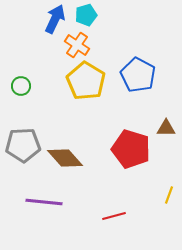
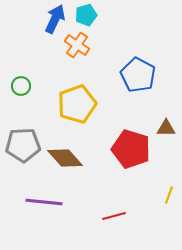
yellow pentagon: moved 9 px left, 23 px down; rotated 21 degrees clockwise
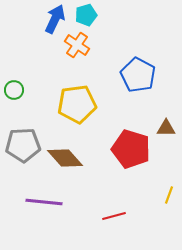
green circle: moved 7 px left, 4 px down
yellow pentagon: rotated 12 degrees clockwise
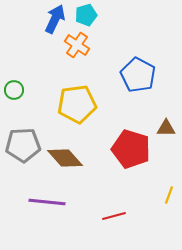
purple line: moved 3 px right
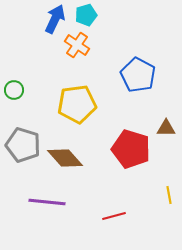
gray pentagon: rotated 20 degrees clockwise
yellow line: rotated 30 degrees counterclockwise
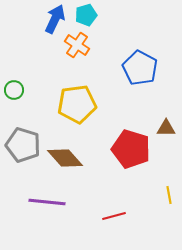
blue pentagon: moved 2 px right, 7 px up
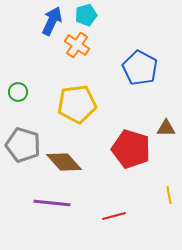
blue arrow: moved 3 px left, 2 px down
green circle: moved 4 px right, 2 px down
brown diamond: moved 1 px left, 4 px down
purple line: moved 5 px right, 1 px down
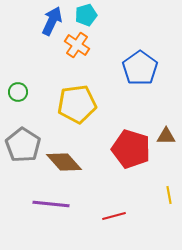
blue pentagon: rotated 8 degrees clockwise
brown triangle: moved 8 px down
gray pentagon: rotated 16 degrees clockwise
purple line: moved 1 px left, 1 px down
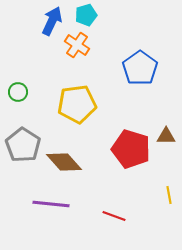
red line: rotated 35 degrees clockwise
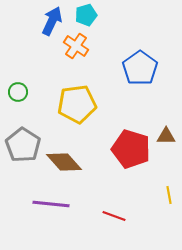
orange cross: moved 1 px left, 1 px down
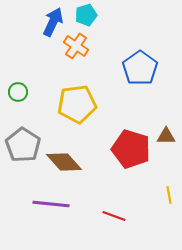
blue arrow: moved 1 px right, 1 px down
